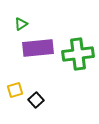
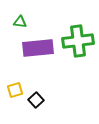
green triangle: moved 1 px left, 2 px up; rotated 40 degrees clockwise
green cross: moved 13 px up
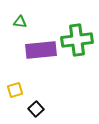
green cross: moved 1 px left, 1 px up
purple rectangle: moved 3 px right, 2 px down
black square: moved 9 px down
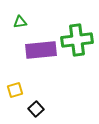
green triangle: rotated 16 degrees counterclockwise
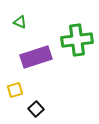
green triangle: rotated 32 degrees clockwise
purple rectangle: moved 5 px left, 7 px down; rotated 12 degrees counterclockwise
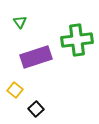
green triangle: rotated 32 degrees clockwise
yellow square: rotated 35 degrees counterclockwise
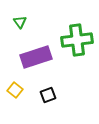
black square: moved 12 px right, 14 px up; rotated 21 degrees clockwise
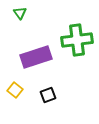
green triangle: moved 9 px up
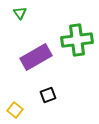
purple rectangle: rotated 12 degrees counterclockwise
yellow square: moved 20 px down
